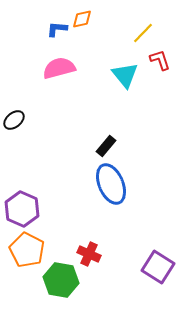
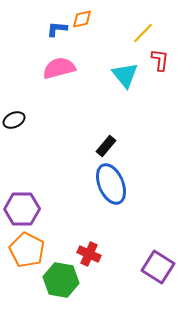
red L-shape: rotated 25 degrees clockwise
black ellipse: rotated 15 degrees clockwise
purple hexagon: rotated 24 degrees counterclockwise
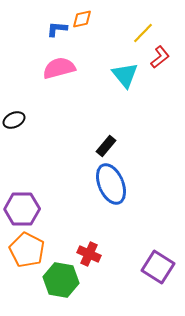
red L-shape: moved 3 px up; rotated 45 degrees clockwise
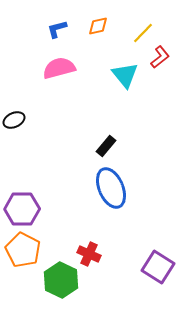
orange diamond: moved 16 px right, 7 px down
blue L-shape: rotated 20 degrees counterclockwise
blue ellipse: moved 4 px down
orange pentagon: moved 4 px left
green hexagon: rotated 16 degrees clockwise
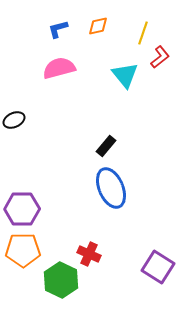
blue L-shape: moved 1 px right
yellow line: rotated 25 degrees counterclockwise
orange pentagon: rotated 28 degrees counterclockwise
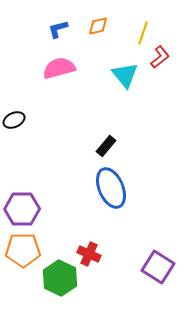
green hexagon: moved 1 px left, 2 px up
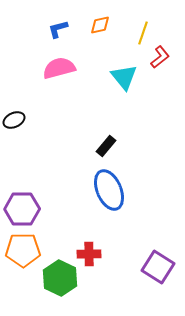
orange diamond: moved 2 px right, 1 px up
cyan triangle: moved 1 px left, 2 px down
blue ellipse: moved 2 px left, 2 px down
red cross: rotated 25 degrees counterclockwise
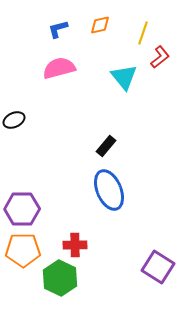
red cross: moved 14 px left, 9 px up
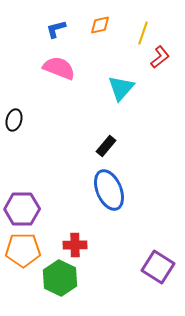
blue L-shape: moved 2 px left
pink semicircle: rotated 36 degrees clockwise
cyan triangle: moved 3 px left, 11 px down; rotated 20 degrees clockwise
black ellipse: rotated 50 degrees counterclockwise
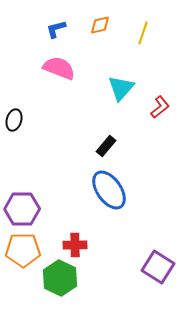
red L-shape: moved 50 px down
blue ellipse: rotated 12 degrees counterclockwise
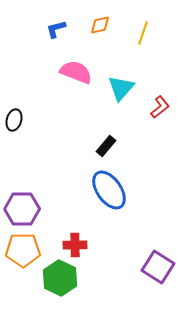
pink semicircle: moved 17 px right, 4 px down
